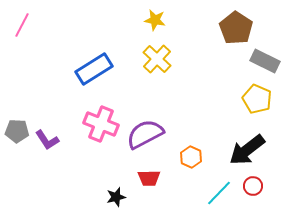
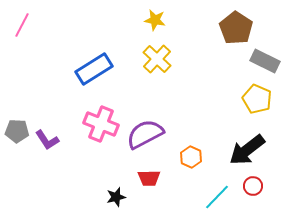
cyan line: moved 2 px left, 4 px down
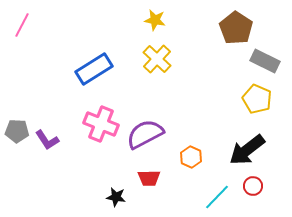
black star: rotated 24 degrees clockwise
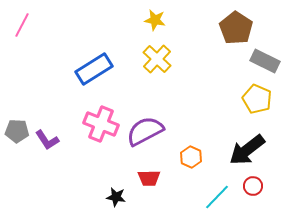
purple semicircle: moved 3 px up
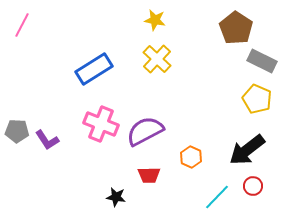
gray rectangle: moved 3 px left
red trapezoid: moved 3 px up
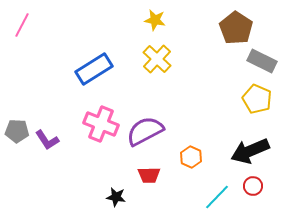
black arrow: moved 3 px right, 1 px down; rotated 15 degrees clockwise
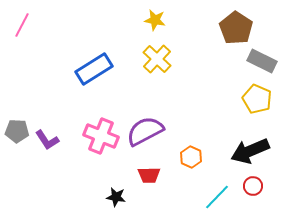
pink cross: moved 12 px down
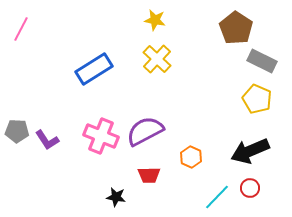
pink line: moved 1 px left, 4 px down
red circle: moved 3 px left, 2 px down
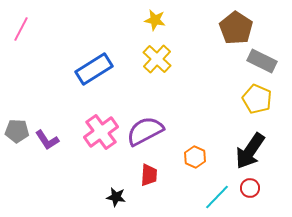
pink cross: moved 4 px up; rotated 32 degrees clockwise
black arrow: rotated 33 degrees counterclockwise
orange hexagon: moved 4 px right
red trapezoid: rotated 85 degrees counterclockwise
